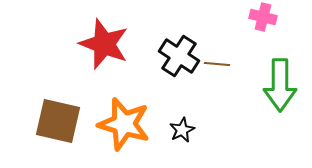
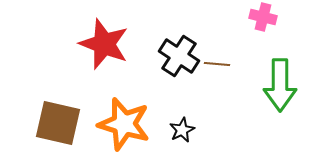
brown square: moved 2 px down
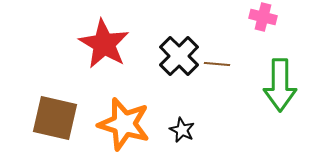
red star: rotated 9 degrees clockwise
black cross: rotated 12 degrees clockwise
brown square: moved 3 px left, 5 px up
black star: rotated 20 degrees counterclockwise
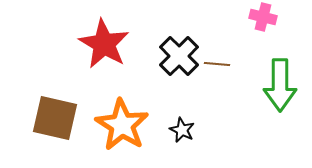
orange star: moved 2 px left, 1 px down; rotated 16 degrees clockwise
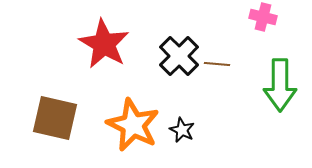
orange star: moved 11 px right; rotated 6 degrees counterclockwise
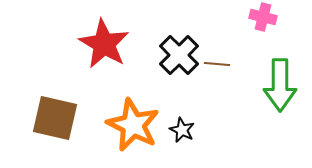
black cross: moved 1 px up
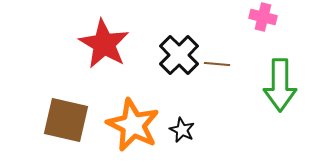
brown square: moved 11 px right, 2 px down
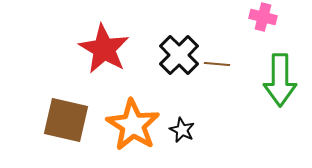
red star: moved 5 px down
green arrow: moved 5 px up
orange star: rotated 6 degrees clockwise
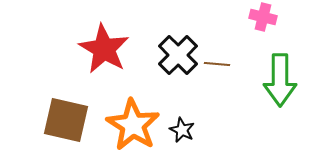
black cross: moved 1 px left
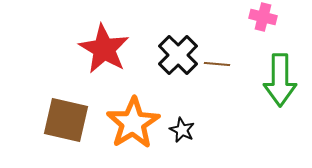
orange star: moved 2 px up; rotated 8 degrees clockwise
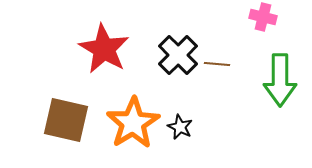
black star: moved 2 px left, 3 px up
